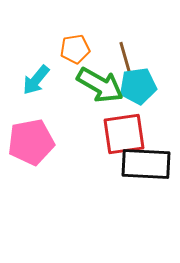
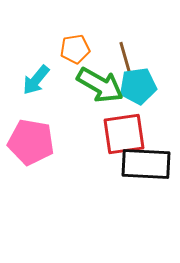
pink pentagon: rotated 21 degrees clockwise
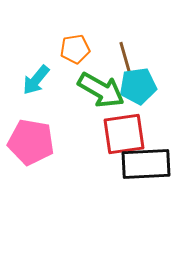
green arrow: moved 1 px right, 5 px down
black rectangle: rotated 6 degrees counterclockwise
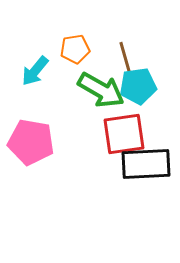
cyan arrow: moved 1 px left, 9 px up
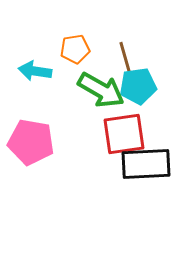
cyan arrow: rotated 60 degrees clockwise
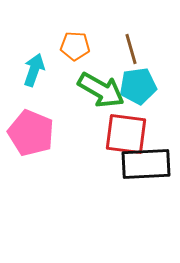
orange pentagon: moved 3 px up; rotated 12 degrees clockwise
brown line: moved 6 px right, 8 px up
cyan arrow: moved 1 px left, 1 px up; rotated 100 degrees clockwise
red square: moved 2 px right; rotated 15 degrees clockwise
pink pentagon: moved 9 px up; rotated 12 degrees clockwise
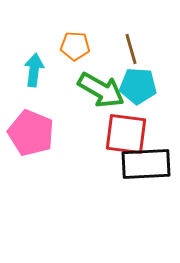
cyan arrow: rotated 12 degrees counterclockwise
cyan pentagon: rotated 12 degrees clockwise
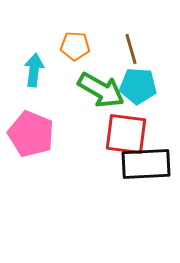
pink pentagon: moved 1 px down
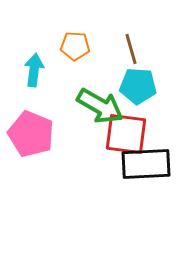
green arrow: moved 1 px left, 16 px down
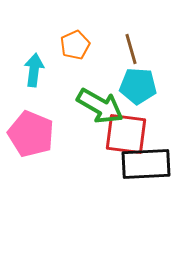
orange pentagon: moved 1 px up; rotated 28 degrees counterclockwise
